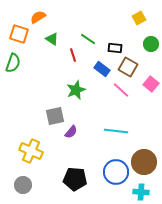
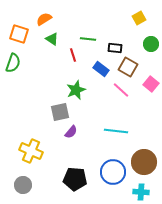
orange semicircle: moved 6 px right, 2 px down
green line: rotated 28 degrees counterclockwise
blue rectangle: moved 1 px left
gray square: moved 5 px right, 4 px up
blue circle: moved 3 px left
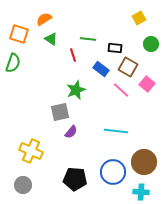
green triangle: moved 1 px left
pink square: moved 4 px left
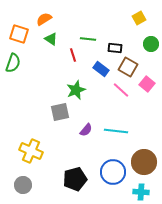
purple semicircle: moved 15 px right, 2 px up
black pentagon: rotated 20 degrees counterclockwise
